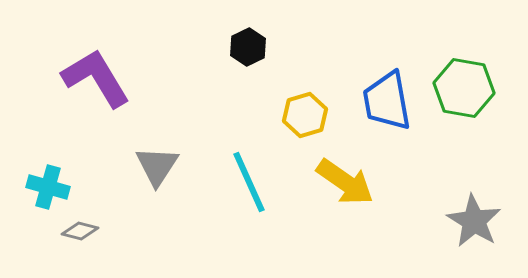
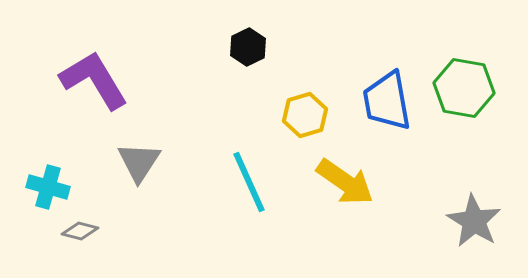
purple L-shape: moved 2 px left, 2 px down
gray triangle: moved 18 px left, 4 px up
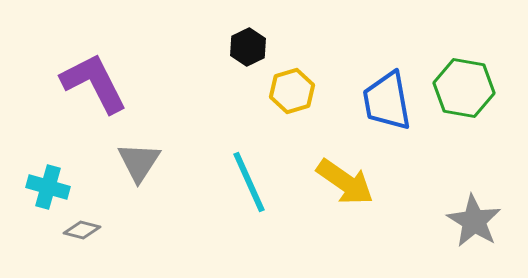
purple L-shape: moved 3 px down; rotated 4 degrees clockwise
yellow hexagon: moved 13 px left, 24 px up
gray diamond: moved 2 px right, 1 px up
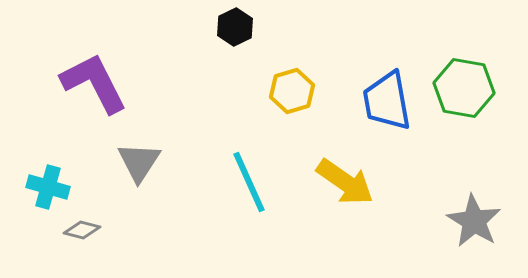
black hexagon: moved 13 px left, 20 px up
